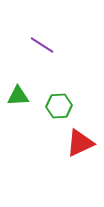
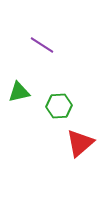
green triangle: moved 1 px right, 4 px up; rotated 10 degrees counterclockwise
red triangle: rotated 16 degrees counterclockwise
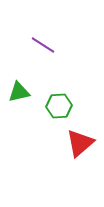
purple line: moved 1 px right
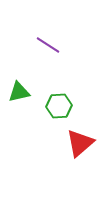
purple line: moved 5 px right
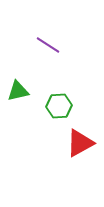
green triangle: moved 1 px left, 1 px up
red triangle: rotated 12 degrees clockwise
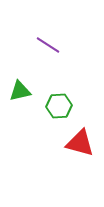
green triangle: moved 2 px right
red triangle: rotated 44 degrees clockwise
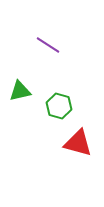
green hexagon: rotated 20 degrees clockwise
red triangle: moved 2 px left
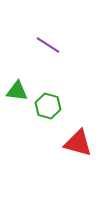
green triangle: moved 3 px left; rotated 20 degrees clockwise
green hexagon: moved 11 px left
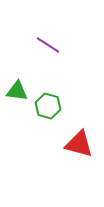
red triangle: moved 1 px right, 1 px down
